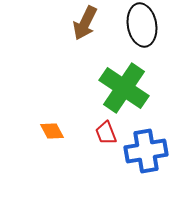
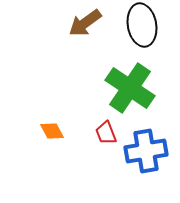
brown arrow: rotated 28 degrees clockwise
green cross: moved 6 px right
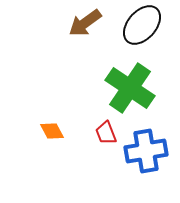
black ellipse: rotated 51 degrees clockwise
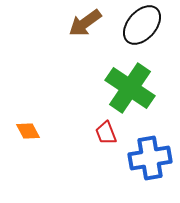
orange diamond: moved 24 px left
blue cross: moved 4 px right, 7 px down
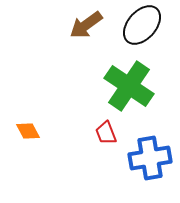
brown arrow: moved 1 px right, 2 px down
green cross: moved 1 px left, 2 px up
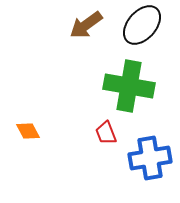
green cross: rotated 24 degrees counterclockwise
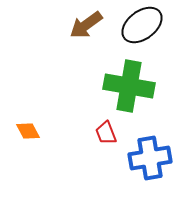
black ellipse: rotated 12 degrees clockwise
